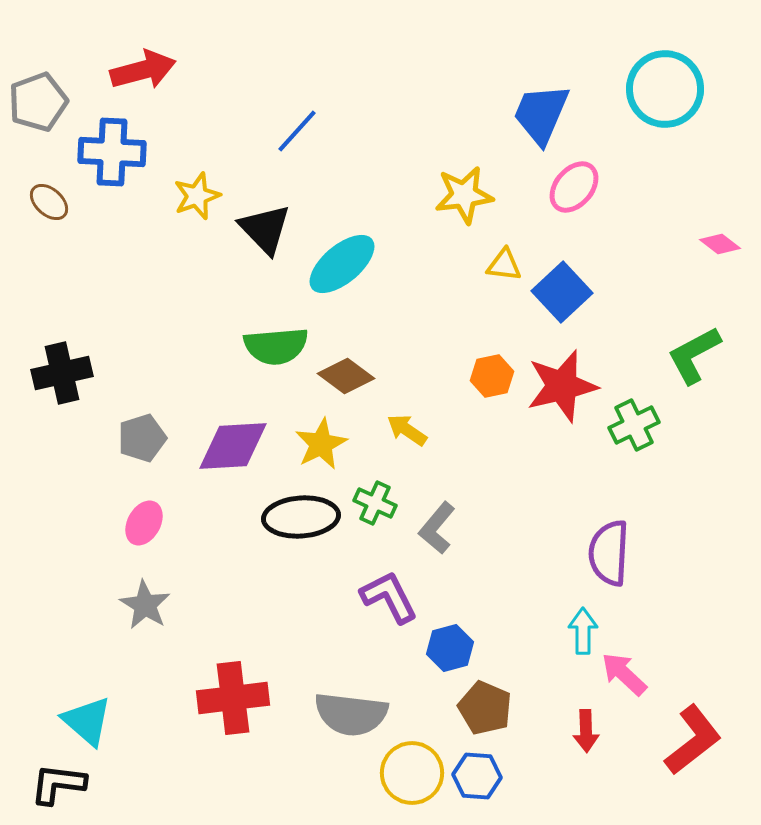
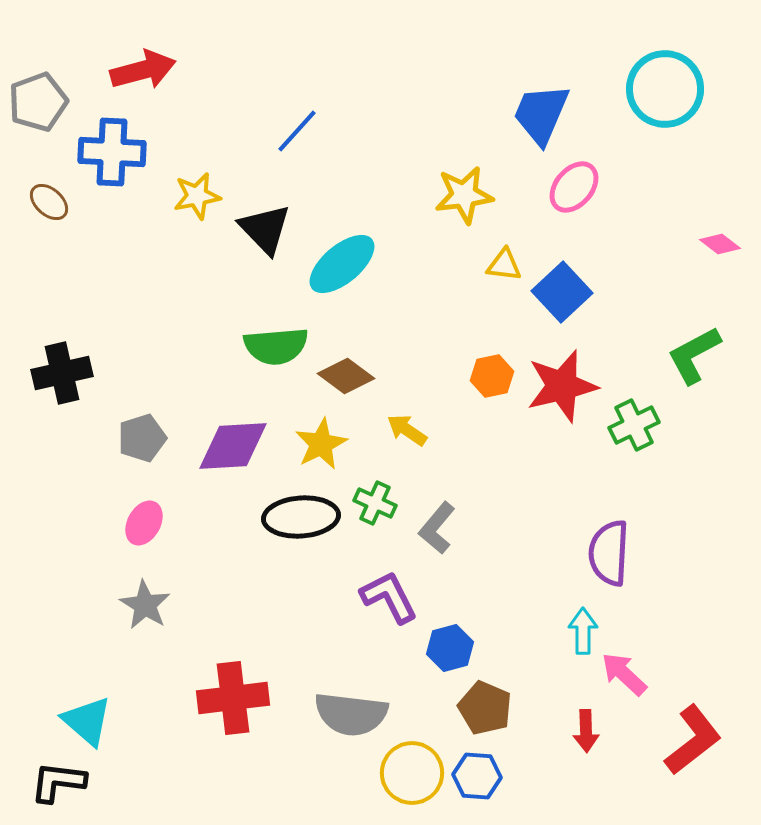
yellow star at (197, 196): rotated 9 degrees clockwise
black L-shape at (58, 784): moved 2 px up
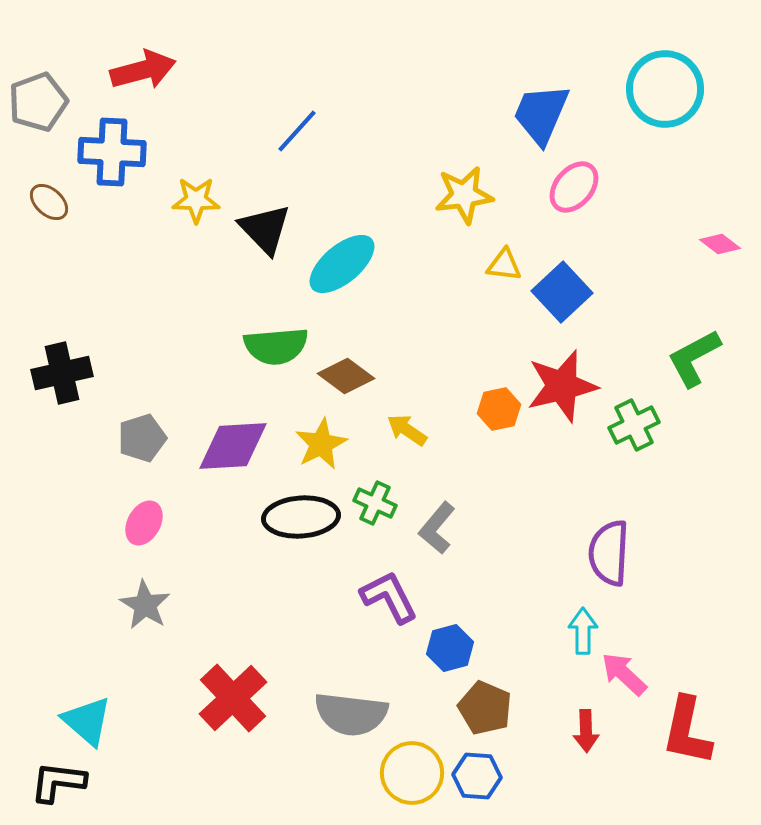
yellow star at (197, 196): moved 1 px left, 4 px down; rotated 12 degrees clockwise
green L-shape at (694, 355): moved 3 px down
orange hexagon at (492, 376): moved 7 px right, 33 px down
red cross at (233, 698): rotated 36 degrees counterclockwise
red L-shape at (693, 740): moved 6 px left, 9 px up; rotated 140 degrees clockwise
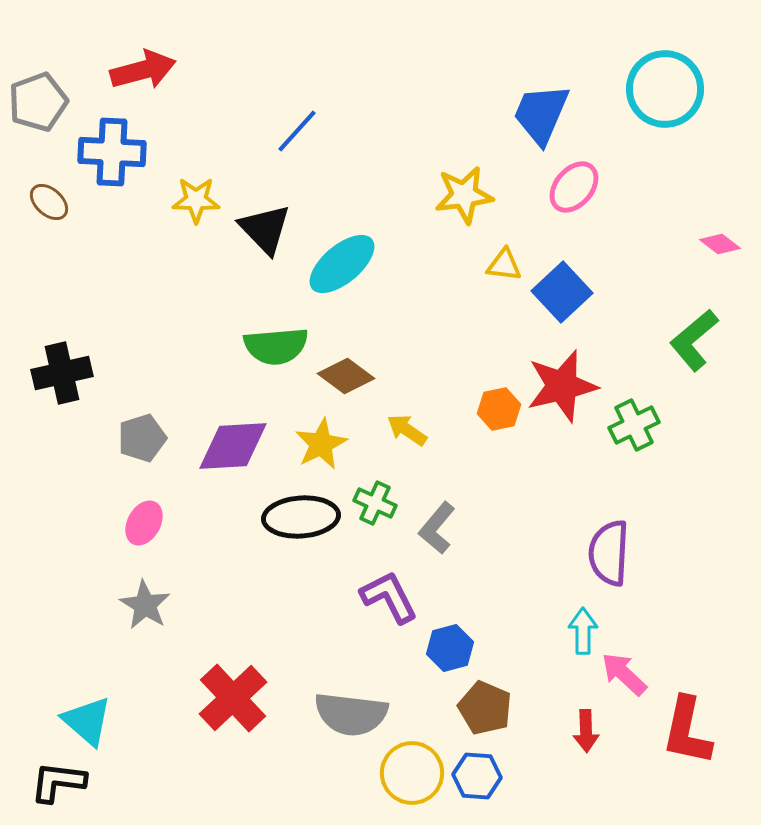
green L-shape at (694, 358): moved 18 px up; rotated 12 degrees counterclockwise
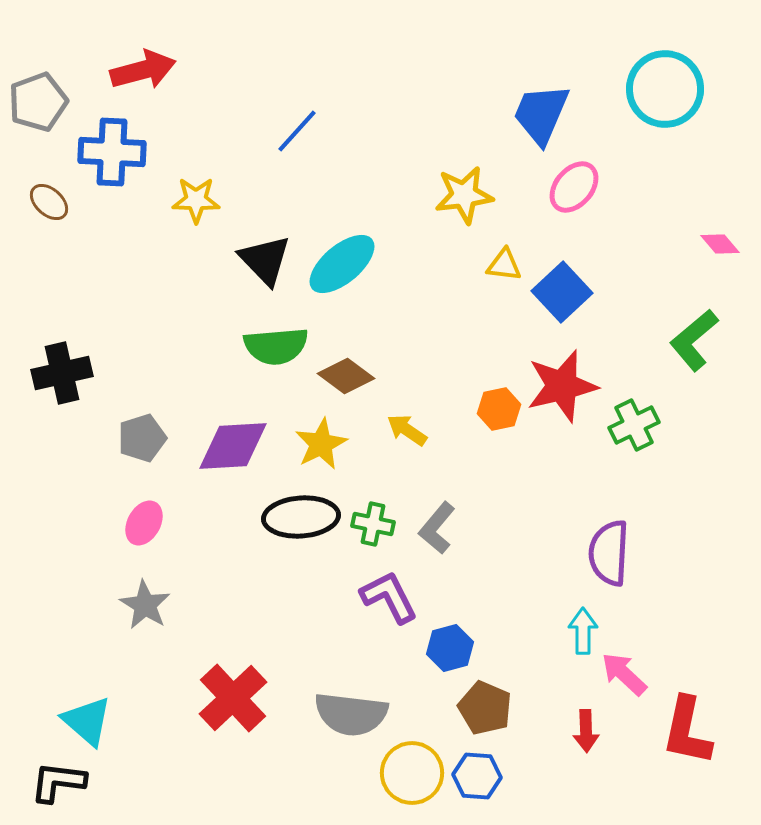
black triangle at (265, 229): moved 31 px down
pink diamond at (720, 244): rotated 12 degrees clockwise
green cross at (375, 503): moved 2 px left, 21 px down; rotated 12 degrees counterclockwise
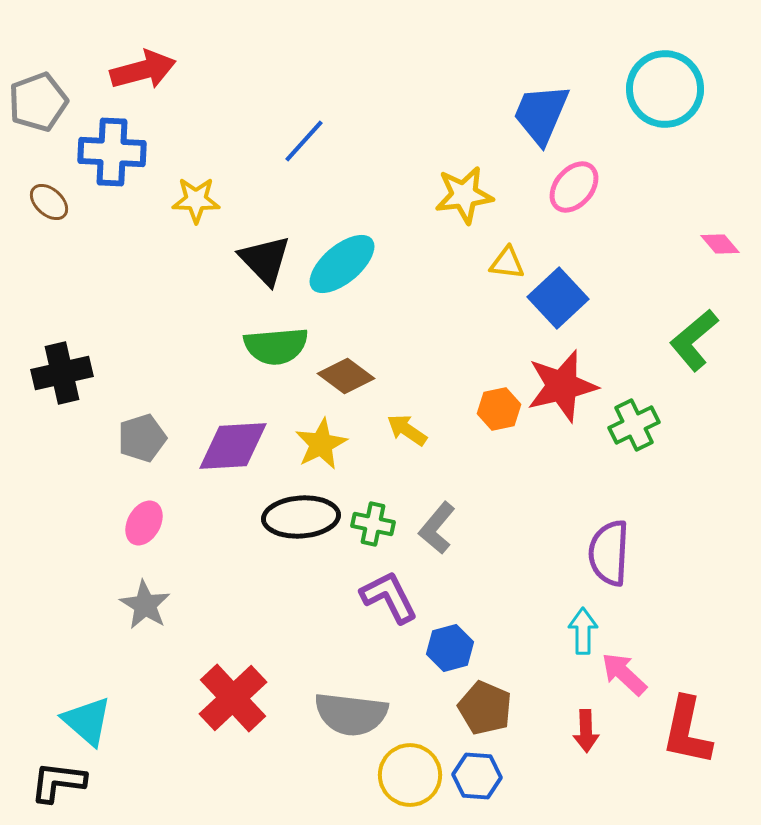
blue line at (297, 131): moved 7 px right, 10 px down
yellow triangle at (504, 265): moved 3 px right, 2 px up
blue square at (562, 292): moved 4 px left, 6 px down
yellow circle at (412, 773): moved 2 px left, 2 px down
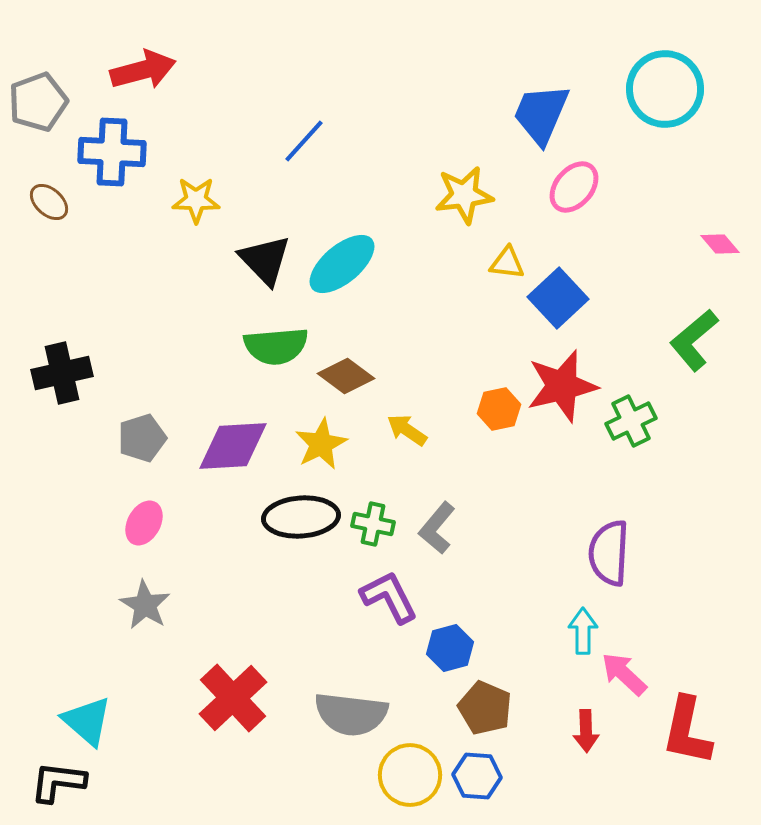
green cross at (634, 425): moved 3 px left, 4 px up
